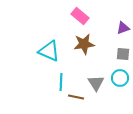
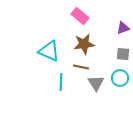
brown line: moved 5 px right, 30 px up
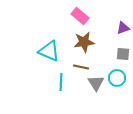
brown star: moved 2 px up
cyan circle: moved 3 px left
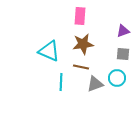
pink rectangle: rotated 54 degrees clockwise
purple triangle: moved 3 px down
brown star: moved 1 px left, 2 px down
gray triangle: moved 1 px left, 1 px down; rotated 42 degrees clockwise
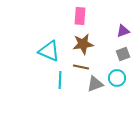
gray square: rotated 24 degrees counterclockwise
cyan line: moved 1 px left, 2 px up
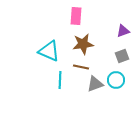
pink rectangle: moved 4 px left
gray square: moved 1 px left, 2 px down
cyan circle: moved 1 px left, 2 px down
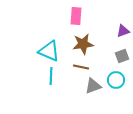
cyan line: moved 9 px left, 4 px up
gray triangle: moved 2 px left, 2 px down
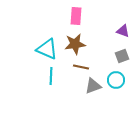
purple triangle: rotated 40 degrees clockwise
brown star: moved 8 px left
cyan triangle: moved 2 px left, 2 px up
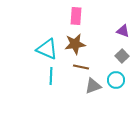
gray square: rotated 24 degrees counterclockwise
